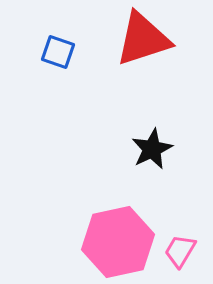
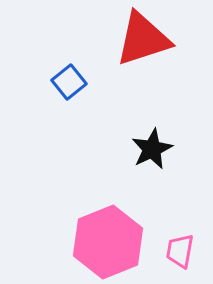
blue square: moved 11 px right, 30 px down; rotated 32 degrees clockwise
pink hexagon: moved 10 px left; rotated 10 degrees counterclockwise
pink trapezoid: rotated 21 degrees counterclockwise
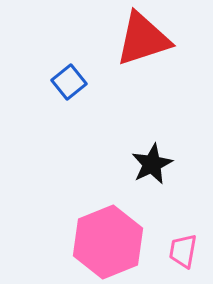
black star: moved 15 px down
pink trapezoid: moved 3 px right
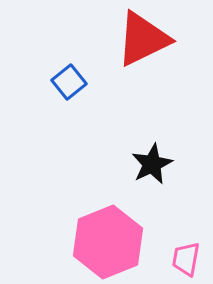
red triangle: rotated 8 degrees counterclockwise
pink trapezoid: moved 3 px right, 8 px down
